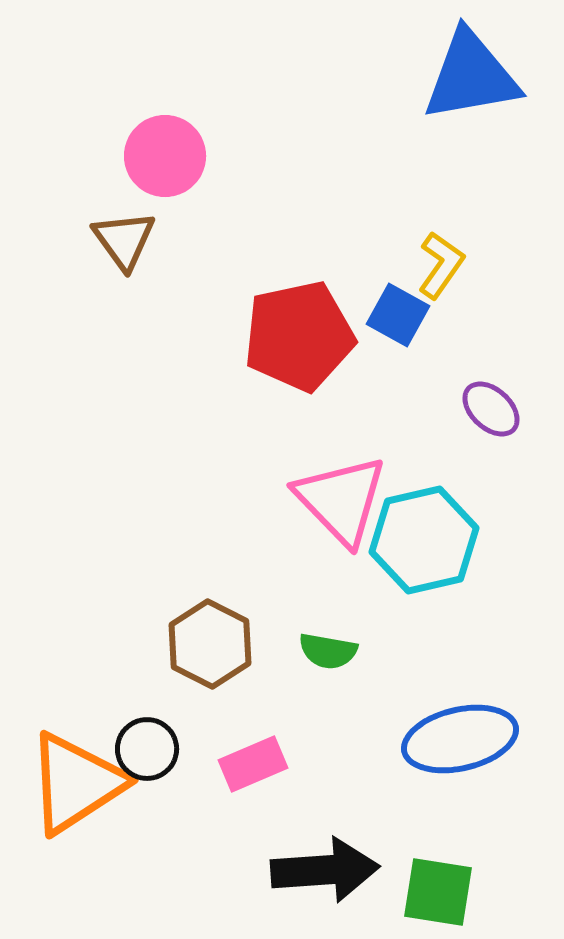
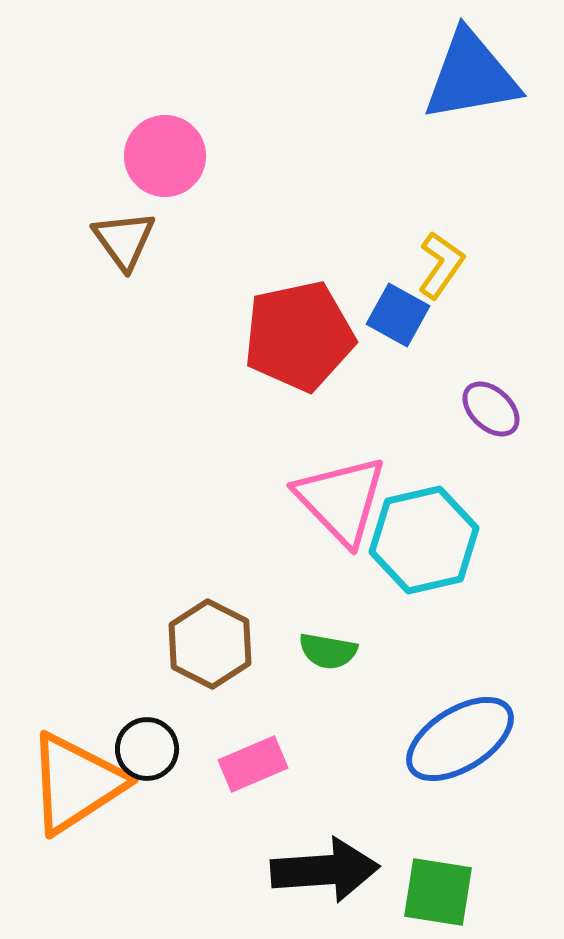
blue ellipse: rotated 19 degrees counterclockwise
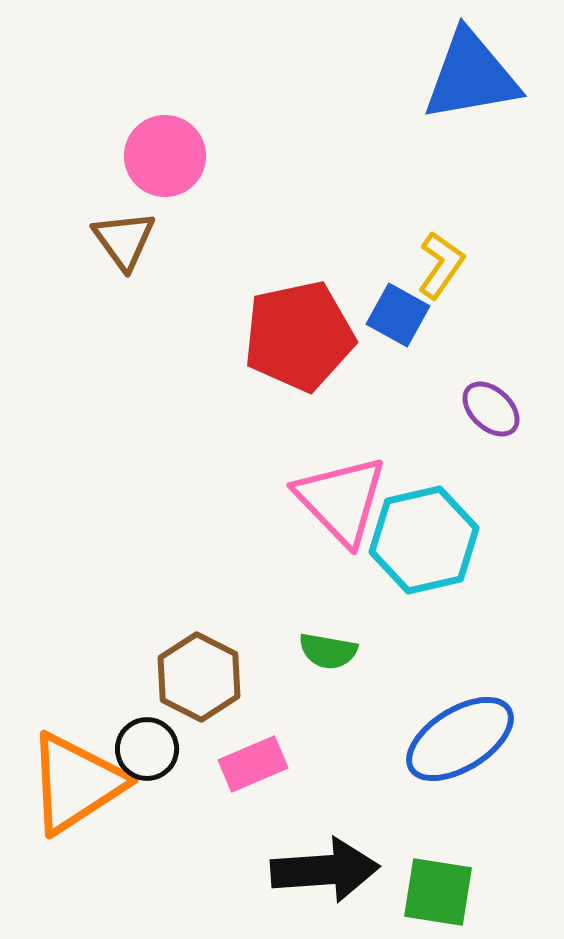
brown hexagon: moved 11 px left, 33 px down
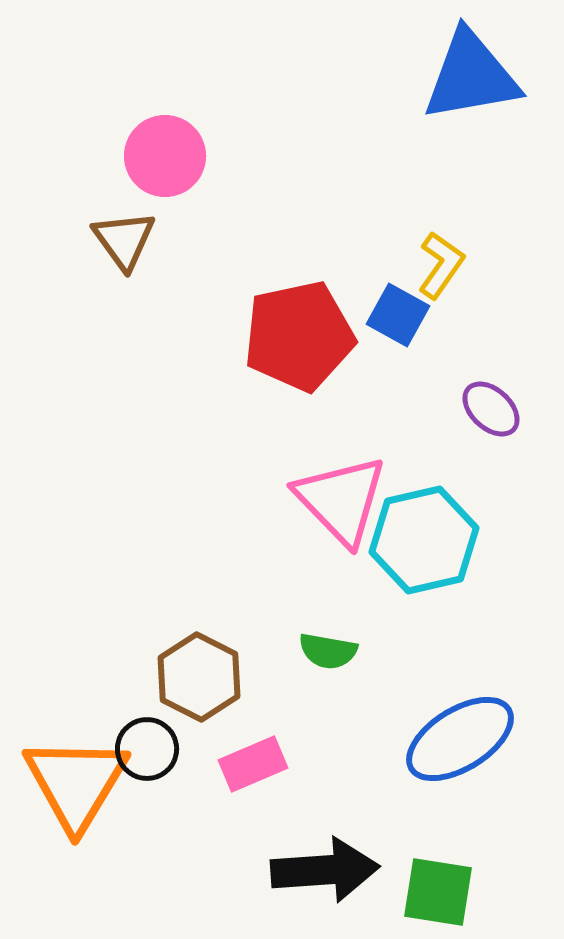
orange triangle: rotated 26 degrees counterclockwise
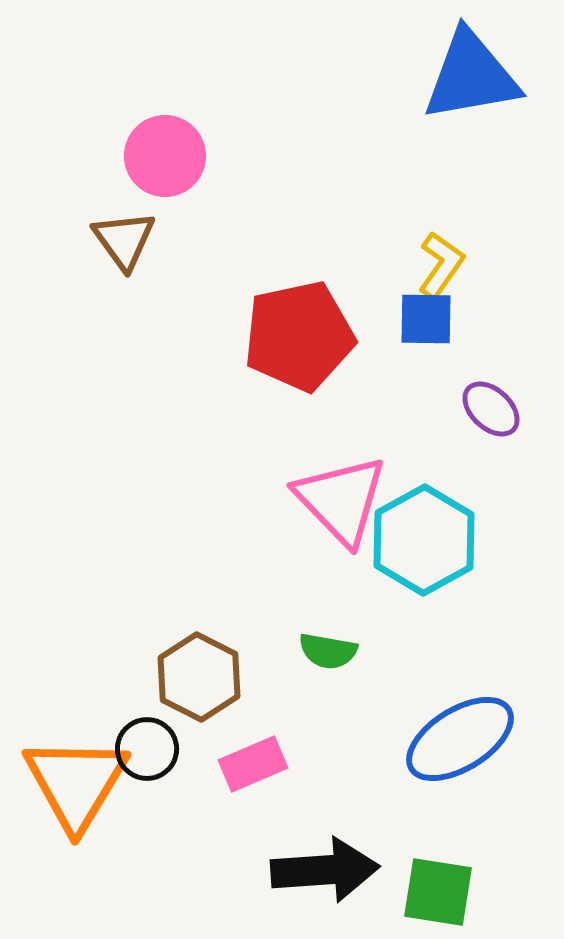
blue square: moved 28 px right, 4 px down; rotated 28 degrees counterclockwise
cyan hexagon: rotated 16 degrees counterclockwise
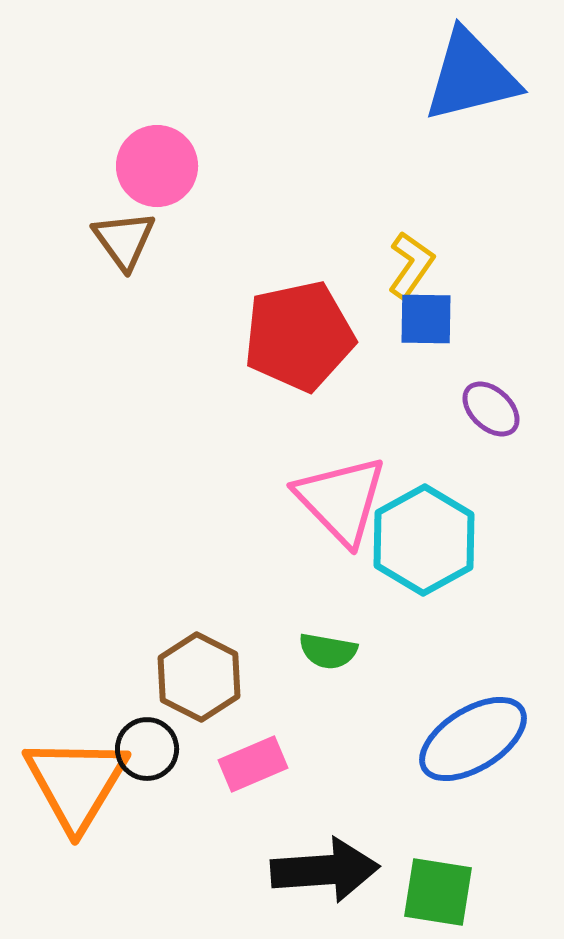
blue triangle: rotated 4 degrees counterclockwise
pink circle: moved 8 px left, 10 px down
yellow L-shape: moved 30 px left
blue ellipse: moved 13 px right
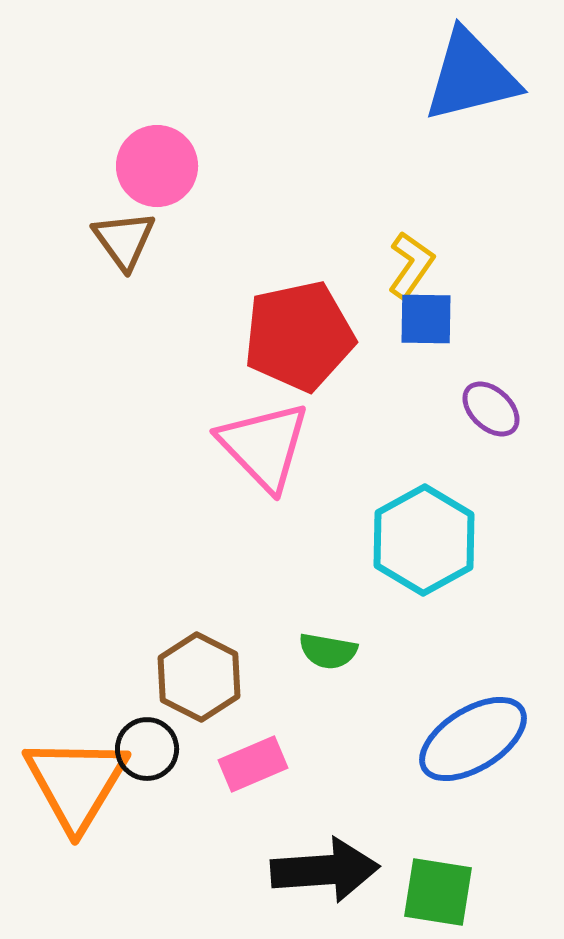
pink triangle: moved 77 px left, 54 px up
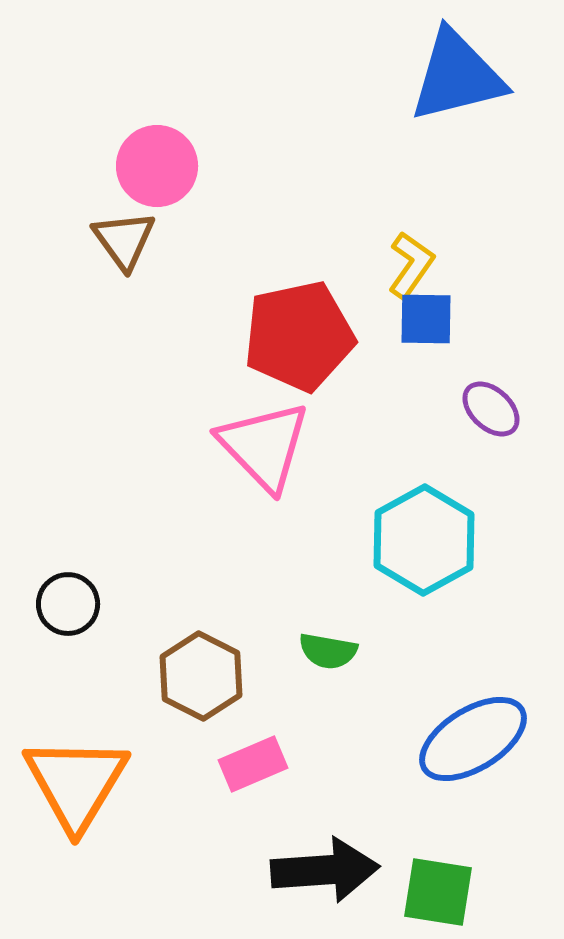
blue triangle: moved 14 px left
brown hexagon: moved 2 px right, 1 px up
black circle: moved 79 px left, 145 px up
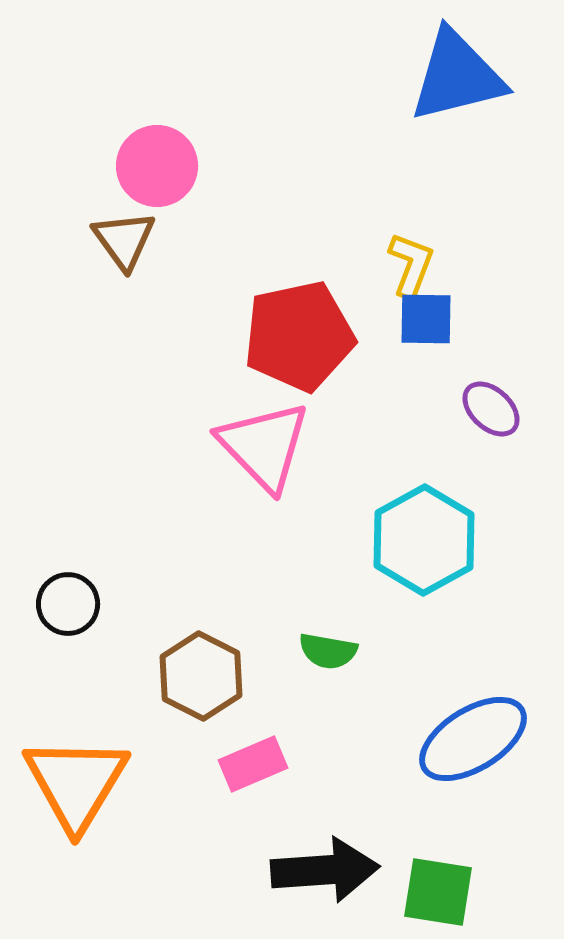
yellow L-shape: rotated 14 degrees counterclockwise
